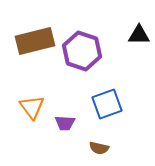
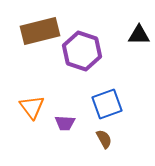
brown rectangle: moved 5 px right, 10 px up
brown semicircle: moved 5 px right, 9 px up; rotated 132 degrees counterclockwise
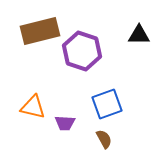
orange triangle: moved 1 px right; rotated 40 degrees counterclockwise
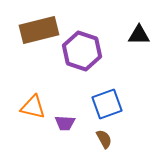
brown rectangle: moved 1 px left, 1 px up
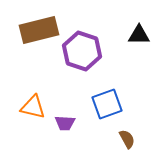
brown semicircle: moved 23 px right
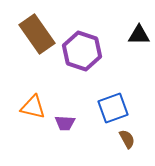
brown rectangle: moved 2 px left, 4 px down; rotated 69 degrees clockwise
blue square: moved 6 px right, 4 px down
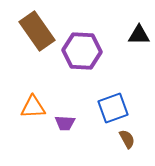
brown rectangle: moved 3 px up
purple hexagon: rotated 15 degrees counterclockwise
orange triangle: rotated 16 degrees counterclockwise
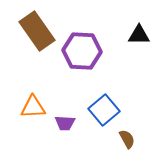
blue square: moved 9 px left, 2 px down; rotated 20 degrees counterclockwise
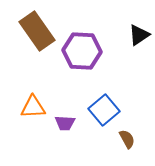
black triangle: rotated 35 degrees counterclockwise
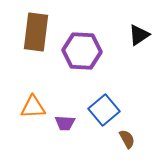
brown rectangle: moved 1 px left, 1 px down; rotated 42 degrees clockwise
